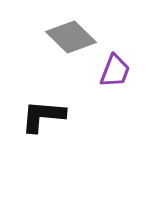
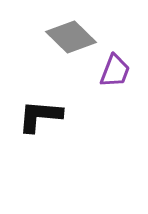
black L-shape: moved 3 px left
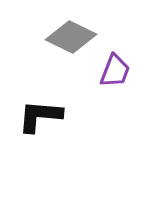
gray diamond: rotated 18 degrees counterclockwise
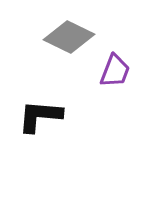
gray diamond: moved 2 px left
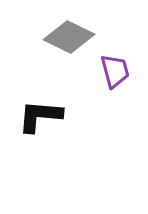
purple trapezoid: rotated 36 degrees counterclockwise
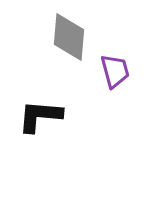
gray diamond: rotated 69 degrees clockwise
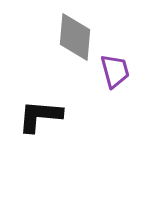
gray diamond: moved 6 px right
